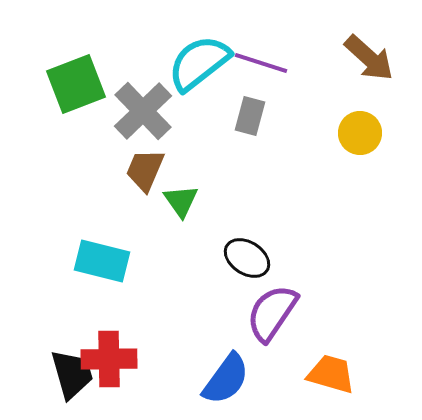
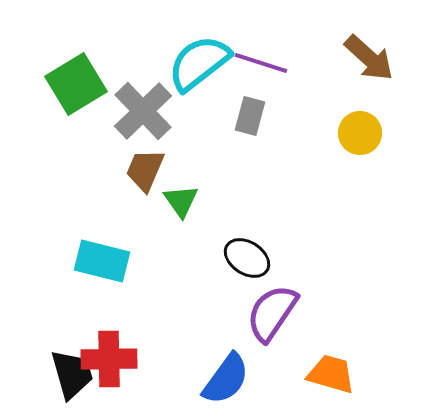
green square: rotated 10 degrees counterclockwise
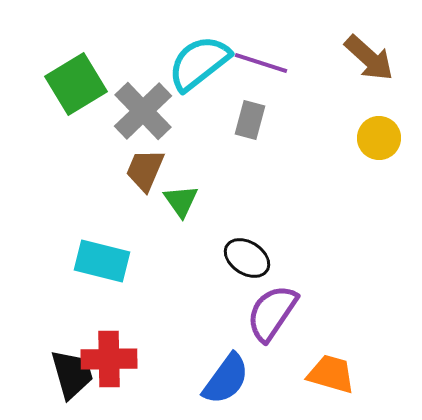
gray rectangle: moved 4 px down
yellow circle: moved 19 px right, 5 px down
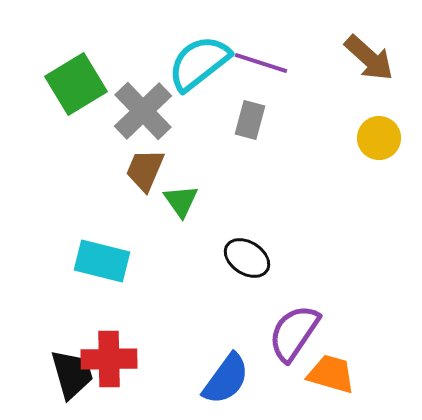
purple semicircle: moved 22 px right, 20 px down
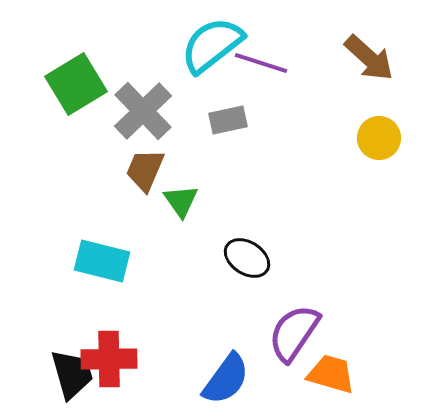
cyan semicircle: moved 13 px right, 18 px up
gray rectangle: moved 22 px left; rotated 63 degrees clockwise
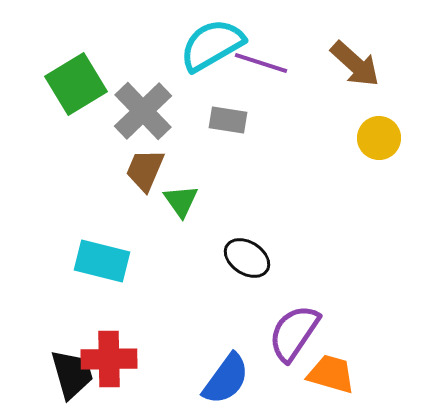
cyan semicircle: rotated 8 degrees clockwise
brown arrow: moved 14 px left, 6 px down
gray rectangle: rotated 21 degrees clockwise
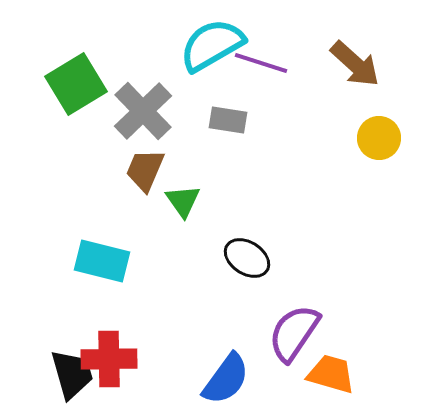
green triangle: moved 2 px right
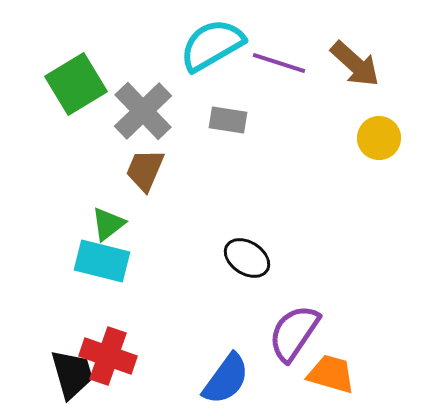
purple line: moved 18 px right
green triangle: moved 75 px left, 23 px down; rotated 27 degrees clockwise
red cross: moved 1 px left, 3 px up; rotated 20 degrees clockwise
